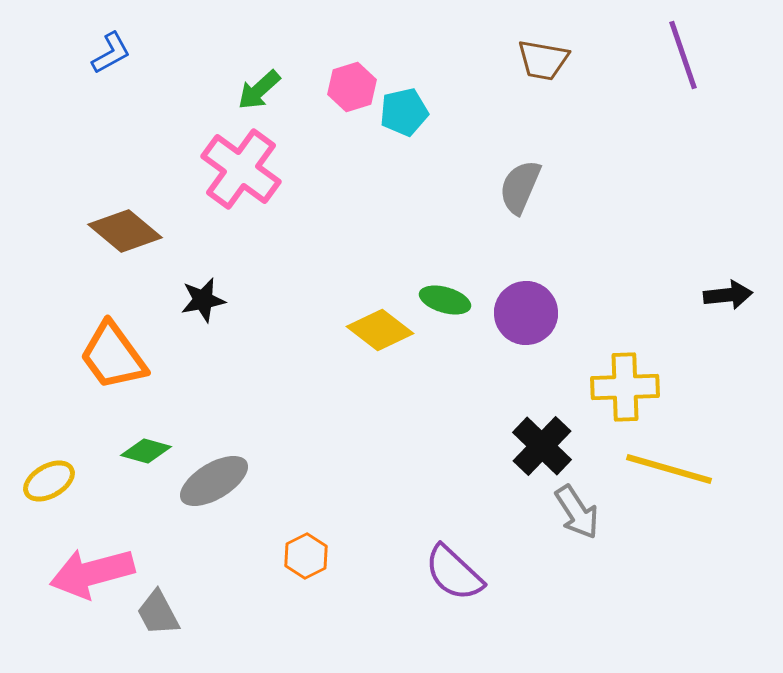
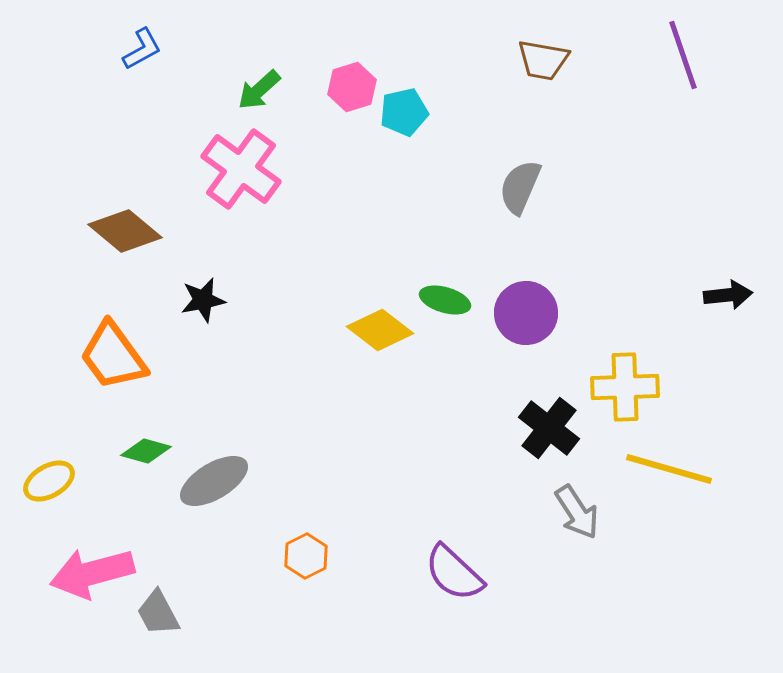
blue L-shape: moved 31 px right, 4 px up
black cross: moved 7 px right, 18 px up; rotated 6 degrees counterclockwise
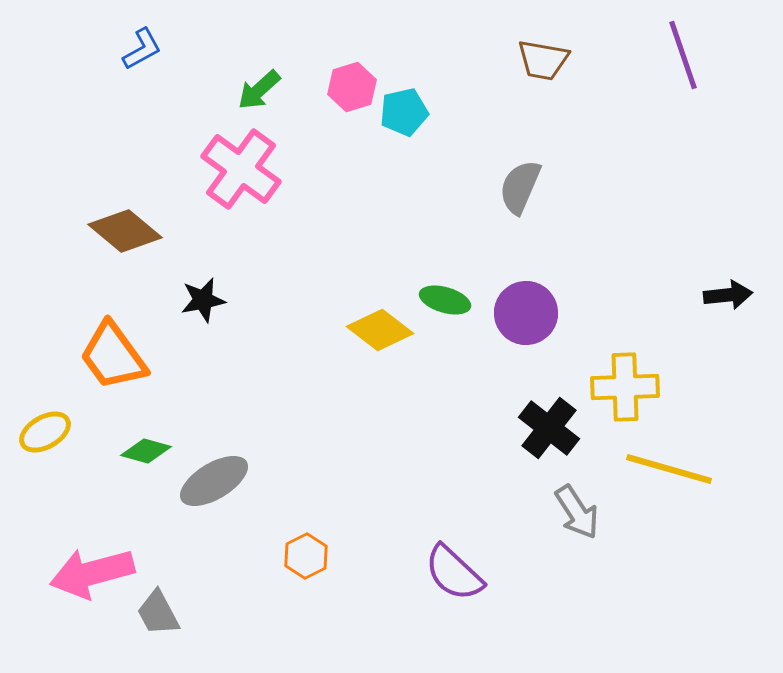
yellow ellipse: moved 4 px left, 49 px up
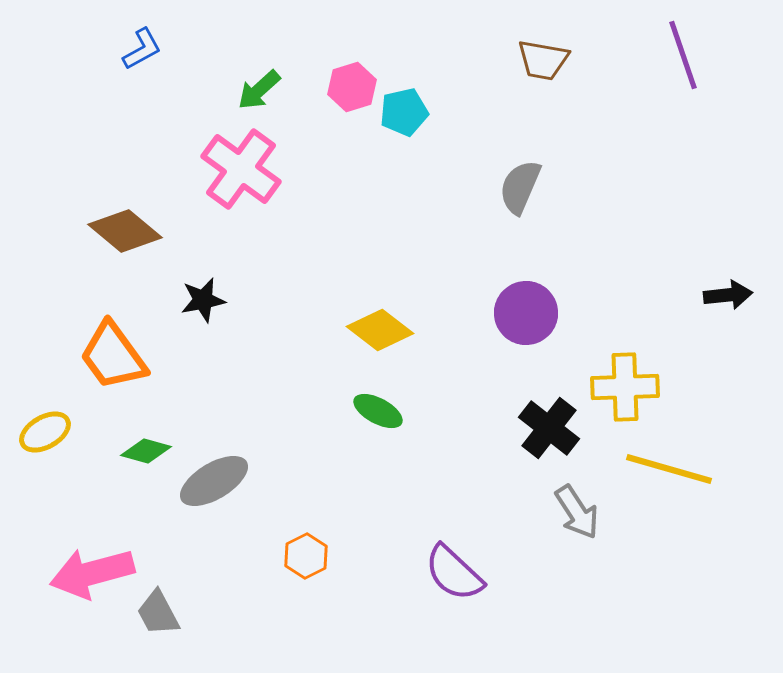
green ellipse: moved 67 px left, 111 px down; rotated 12 degrees clockwise
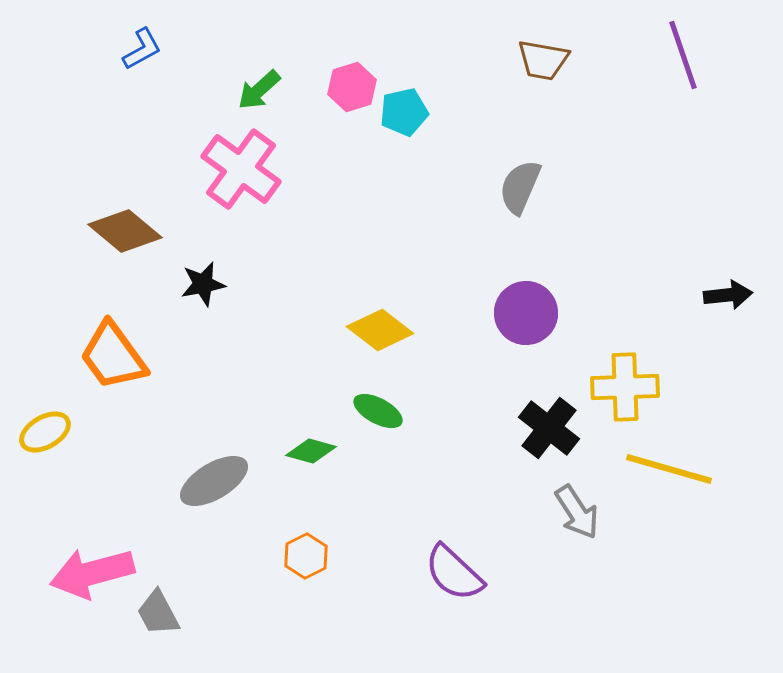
black star: moved 16 px up
green diamond: moved 165 px right
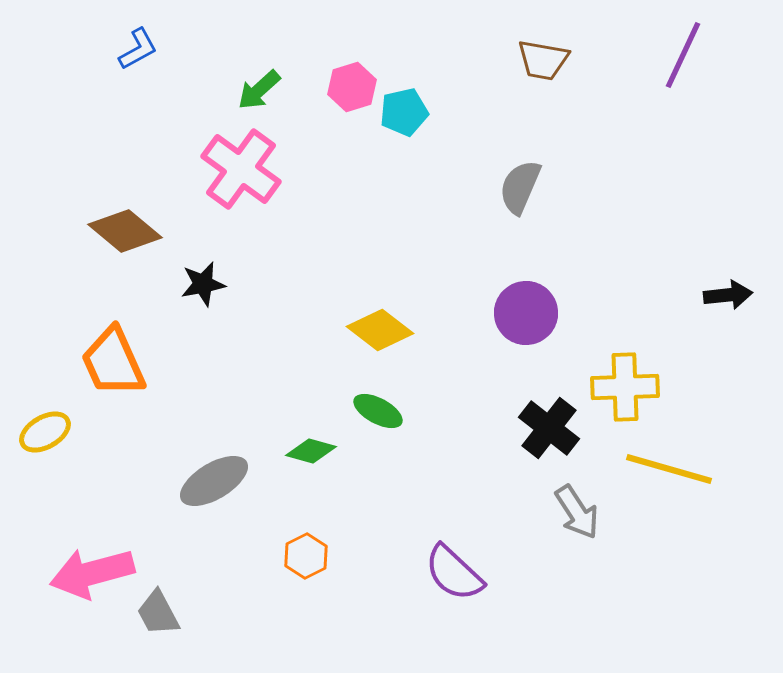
blue L-shape: moved 4 px left
purple line: rotated 44 degrees clockwise
orange trapezoid: moved 6 px down; rotated 12 degrees clockwise
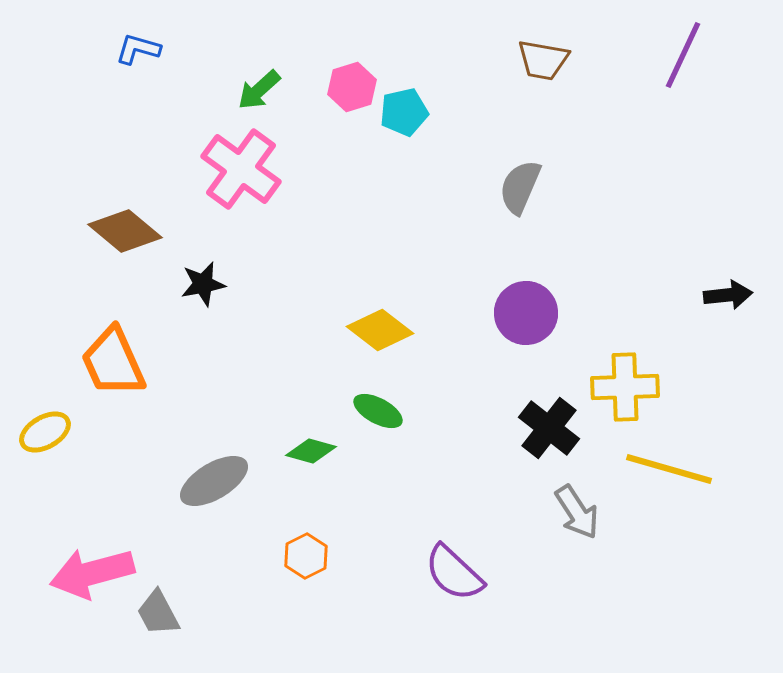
blue L-shape: rotated 135 degrees counterclockwise
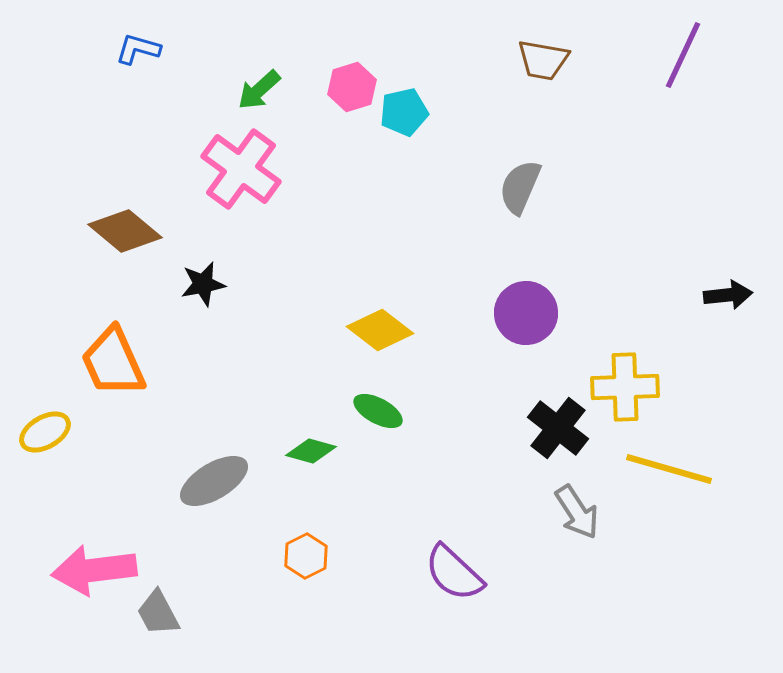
black cross: moved 9 px right
pink arrow: moved 2 px right, 3 px up; rotated 8 degrees clockwise
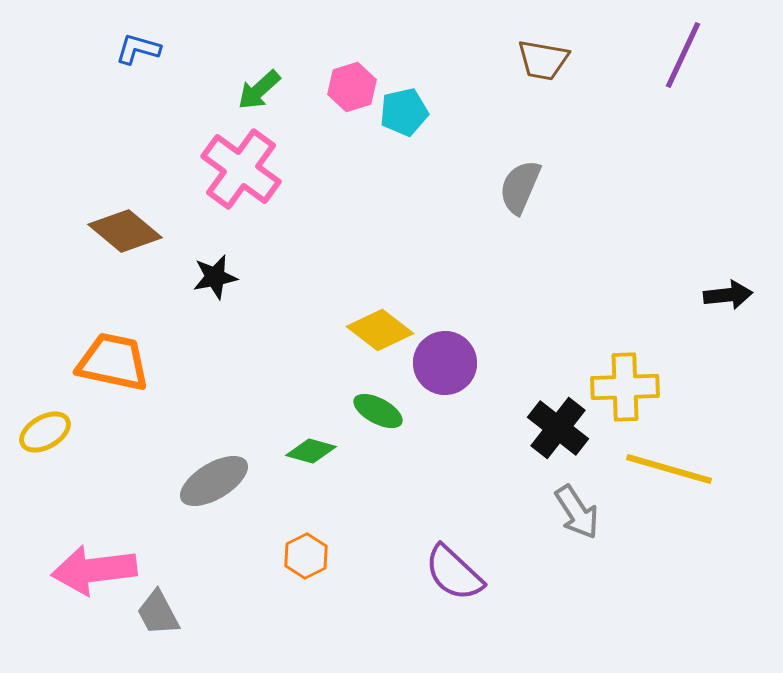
black star: moved 12 px right, 7 px up
purple circle: moved 81 px left, 50 px down
orange trapezoid: rotated 126 degrees clockwise
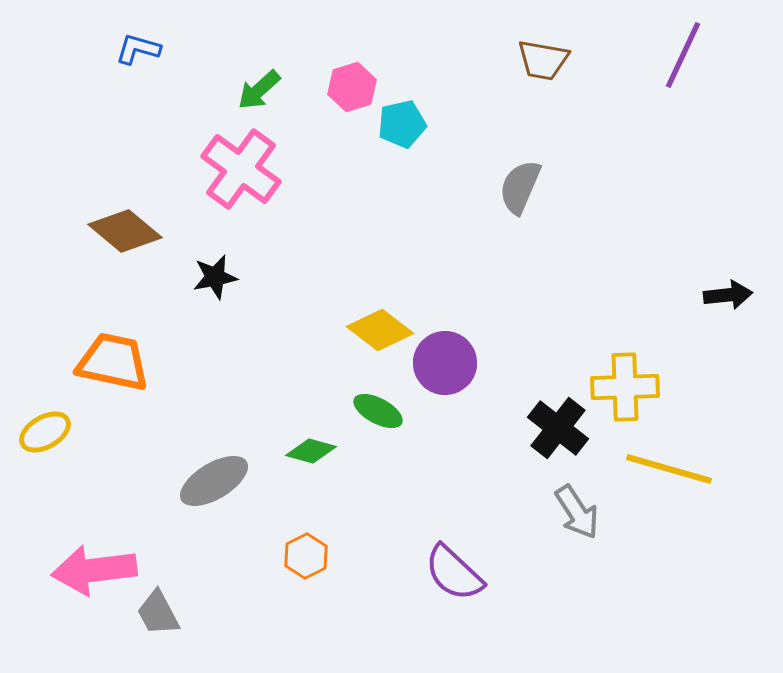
cyan pentagon: moved 2 px left, 12 px down
